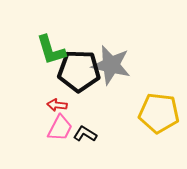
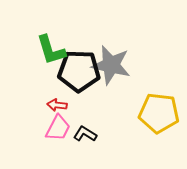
pink trapezoid: moved 2 px left
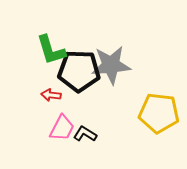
gray star: rotated 18 degrees counterclockwise
red arrow: moved 6 px left, 10 px up
pink trapezoid: moved 4 px right
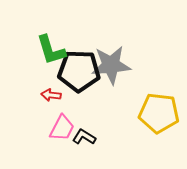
black L-shape: moved 1 px left, 3 px down
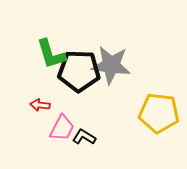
green L-shape: moved 4 px down
gray star: rotated 12 degrees clockwise
red arrow: moved 11 px left, 10 px down
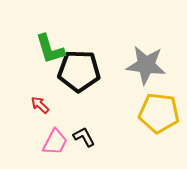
green L-shape: moved 1 px left, 5 px up
gray star: moved 35 px right
red arrow: rotated 36 degrees clockwise
pink trapezoid: moved 7 px left, 14 px down
black L-shape: rotated 30 degrees clockwise
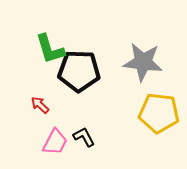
gray star: moved 3 px left, 3 px up
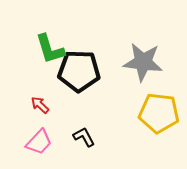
pink trapezoid: moved 16 px left; rotated 16 degrees clockwise
